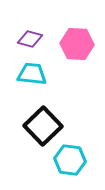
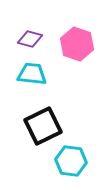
pink hexagon: rotated 16 degrees clockwise
black square: rotated 18 degrees clockwise
cyan hexagon: moved 1 px right, 1 px down
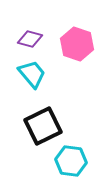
cyan trapezoid: rotated 44 degrees clockwise
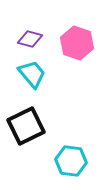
pink hexagon: moved 1 px up
black square: moved 17 px left
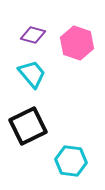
purple diamond: moved 3 px right, 4 px up
black square: moved 2 px right
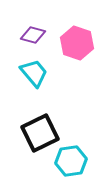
cyan trapezoid: moved 2 px right, 1 px up
black square: moved 12 px right, 7 px down
cyan hexagon: rotated 16 degrees counterclockwise
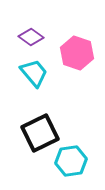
purple diamond: moved 2 px left, 2 px down; rotated 20 degrees clockwise
pink hexagon: moved 10 px down
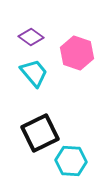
cyan hexagon: rotated 12 degrees clockwise
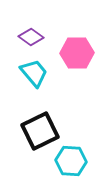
pink hexagon: rotated 20 degrees counterclockwise
black square: moved 2 px up
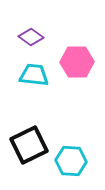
pink hexagon: moved 9 px down
cyan trapezoid: moved 2 px down; rotated 44 degrees counterclockwise
black square: moved 11 px left, 14 px down
